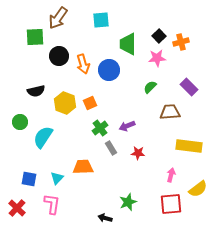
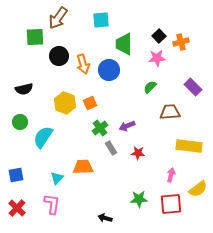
green trapezoid: moved 4 px left
purple rectangle: moved 4 px right
black semicircle: moved 12 px left, 2 px up
blue square: moved 13 px left, 4 px up; rotated 21 degrees counterclockwise
green star: moved 11 px right, 3 px up; rotated 18 degrees clockwise
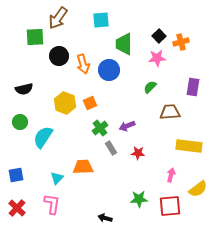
purple rectangle: rotated 54 degrees clockwise
red square: moved 1 px left, 2 px down
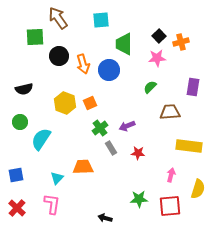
brown arrow: rotated 110 degrees clockwise
cyan semicircle: moved 2 px left, 2 px down
yellow semicircle: rotated 36 degrees counterclockwise
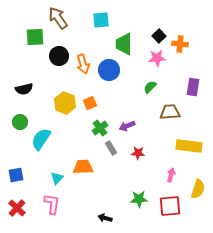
orange cross: moved 1 px left, 2 px down; rotated 21 degrees clockwise
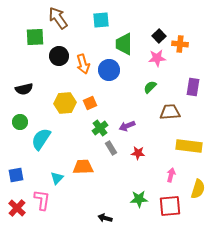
yellow hexagon: rotated 25 degrees counterclockwise
pink L-shape: moved 10 px left, 4 px up
